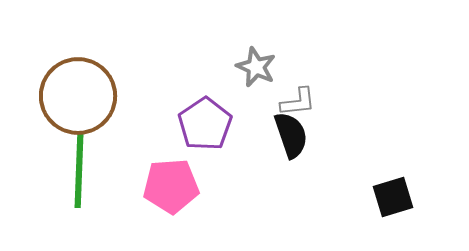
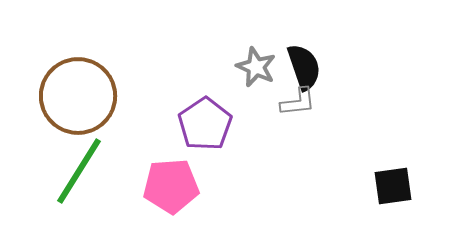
black semicircle: moved 13 px right, 68 px up
green line: rotated 30 degrees clockwise
black square: moved 11 px up; rotated 9 degrees clockwise
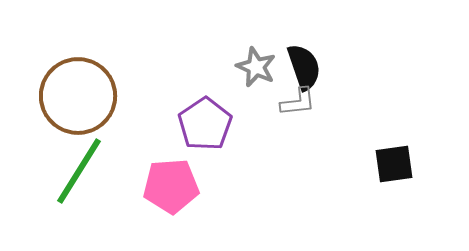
black square: moved 1 px right, 22 px up
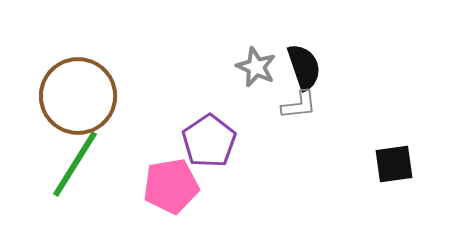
gray L-shape: moved 1 px right, 3 px down
purple pentagon: moved 4 px right, 17 px down
green line: moved 4 px left, 7 px up
pink pentagon: rotated 6 degrees counterclockwise
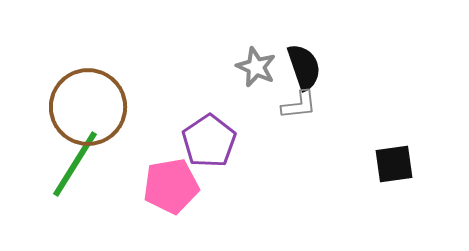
brown circle: moved 10 px right, 11 px down
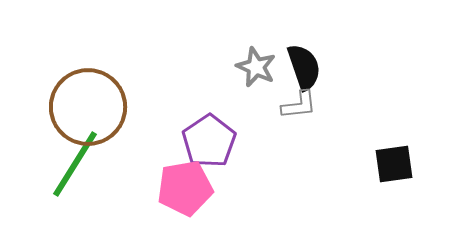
pink pentagon: moved 14 px right, 2 px down
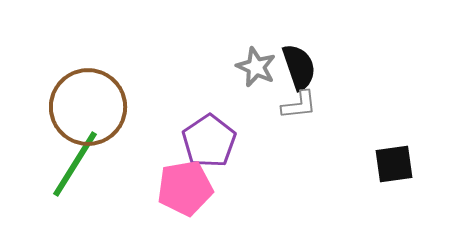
black semicircle: moved 5 px left
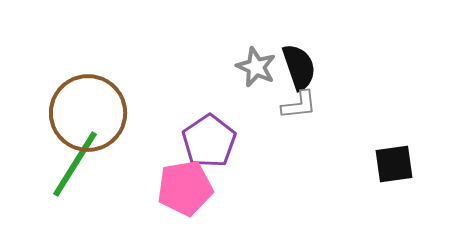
brown circle: moved 6 px down
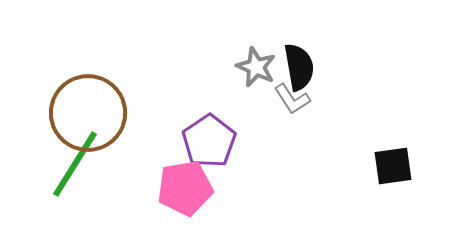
black semicircle: rotated 9 degrees clockwise
gray L-shape: moved 7 px left, 6 px up; rotated 63 degrees clockwise
black square: moved 1 px left, 2 px down
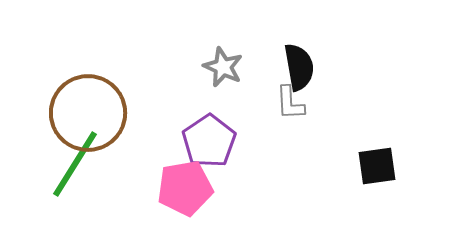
gray star: moved 33 px left
gray L-shape: moved 2 px left, 4 px down; rotated 30 degrees clockwise
black square: moved 16 px left
